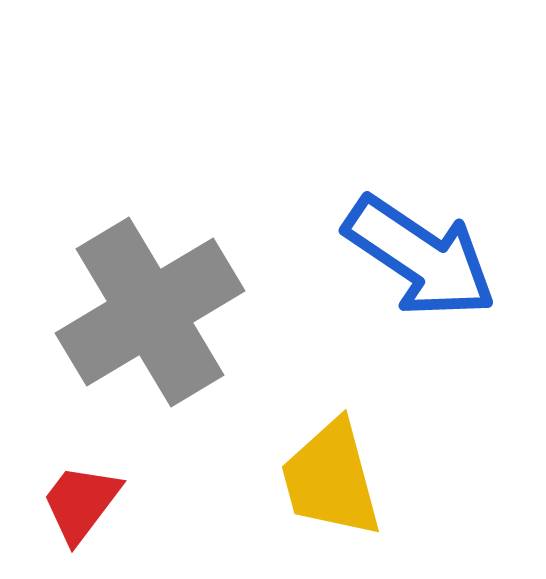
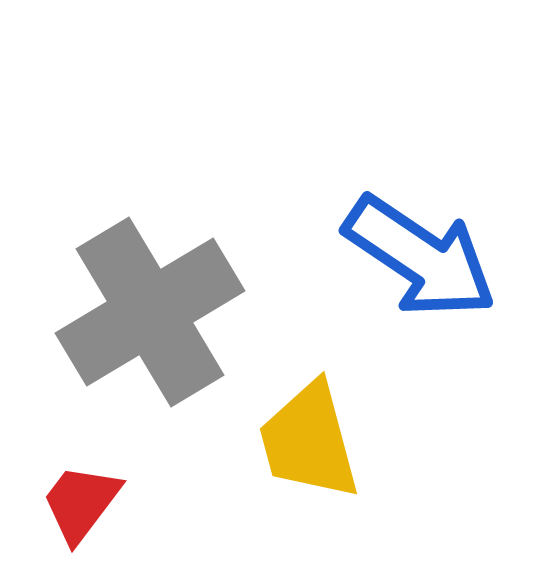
yellow trapezoid: moved 22 px left, 38 px up
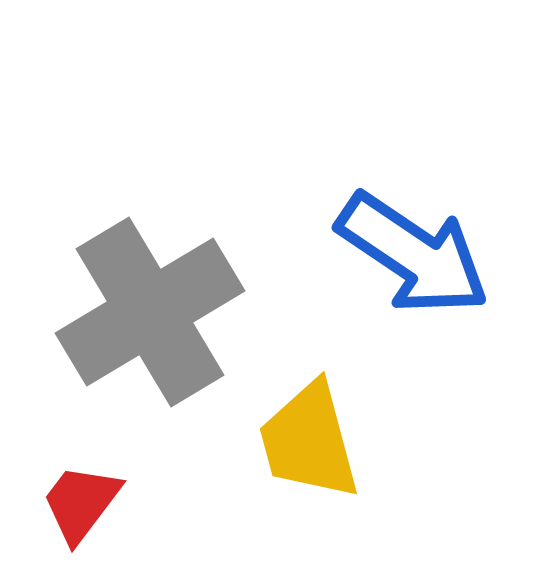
blue arrow: moved 7 px left, 3 px up
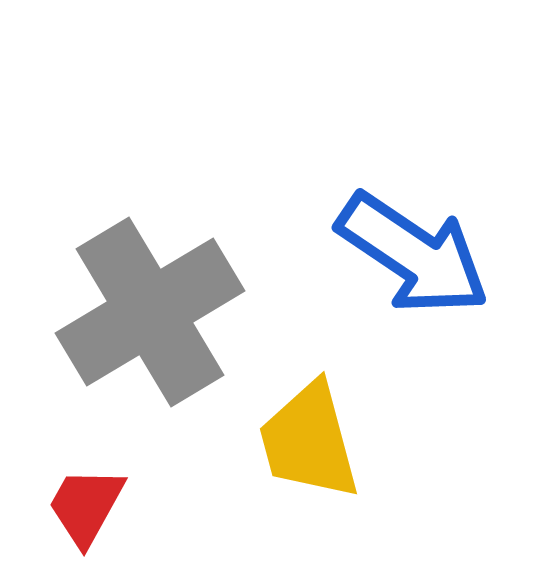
red trapezoid: moved 5 px right, 3 px down; rotated 8 degrees counterclockwise
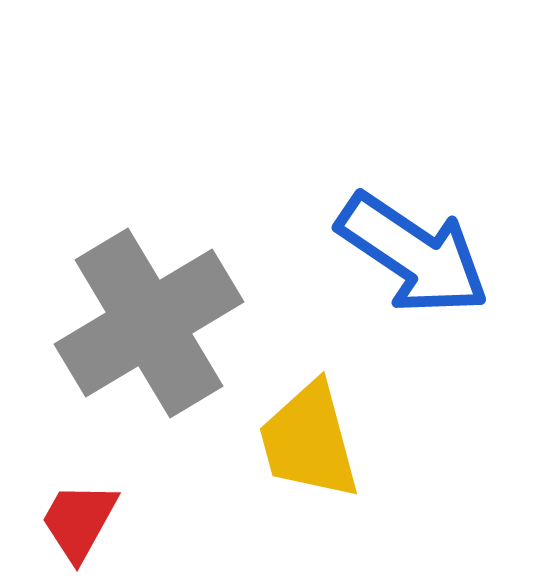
gray cross: moved 1 px left, 11 px down
red trapezoid: moved 7 px left, 15 px down
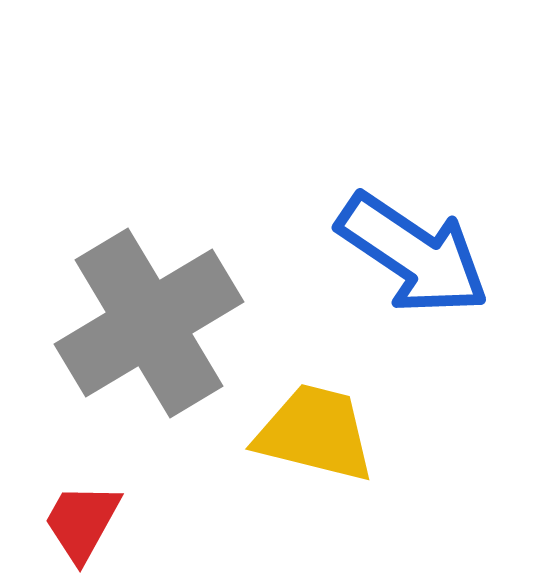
yellow trapezoid: moved 6 px right, 8 px up; rotated 119 degrees clockwise
red trapezoid: moved 3 px right, 1 px down
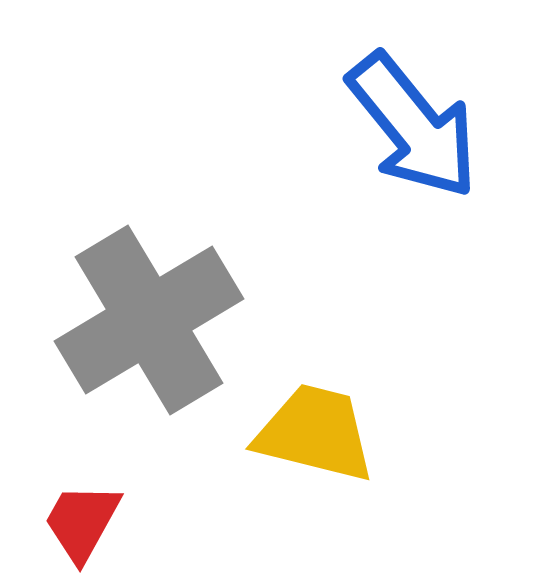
blue arrow: moved 128 px up; rotated 17 degrees clockwise
gray cross: moved 3 px up
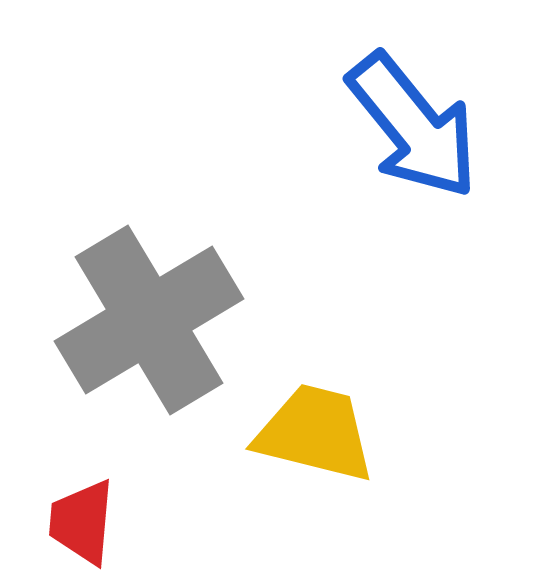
red trapezoid: rotated 24 degrees counterclockwise
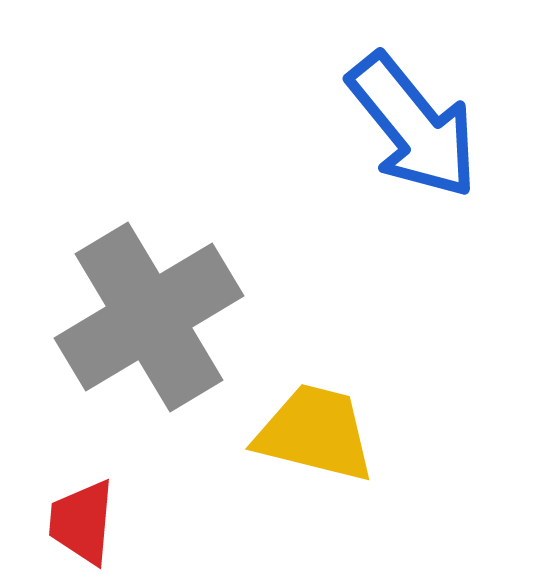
gray cross: moved 3 px up
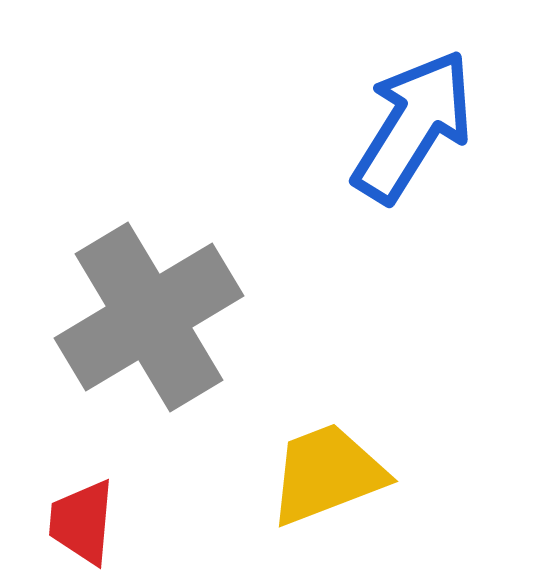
blue arrow: rotated 109 degrees counterclockwise
yellow trapezoid: moved 12 px right, 41 px down; rotated 35 degrees counterclockwise
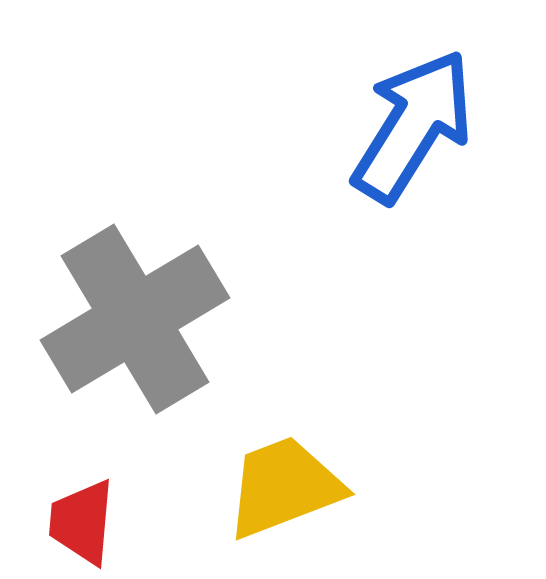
gray cross: moved 14 px left, 2 px down
yellow trapezoid: moved 43 px left, 13 px down
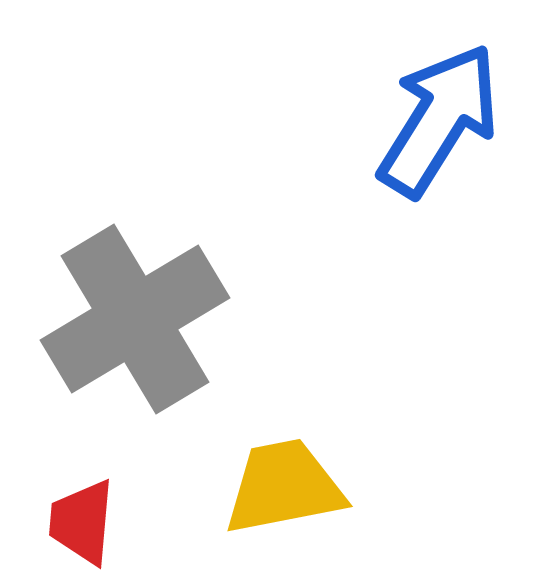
blue arrow: moved 26 px right, 6 px up
yellow trapezoid: rotated 10 degrees clockwise
